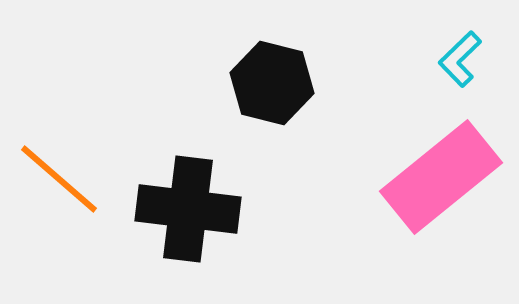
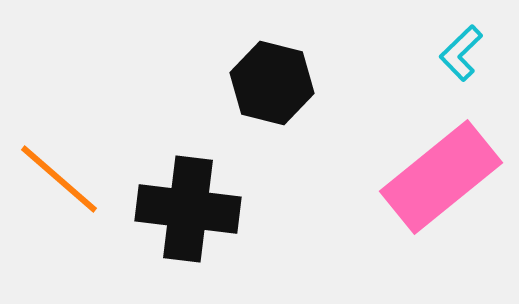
cyan L-shape: moved 1 px right, 6 px up
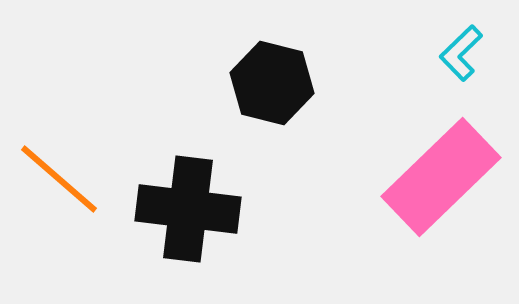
pink rectangle: rotated 5 degrees counterclockwise
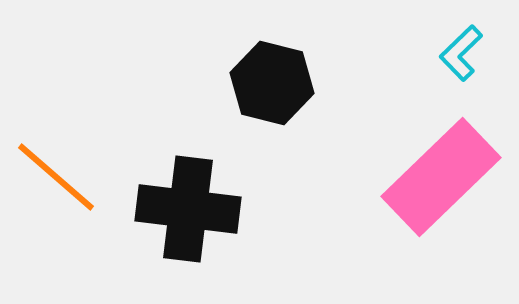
orange line: moved 3 px left, 2 px up
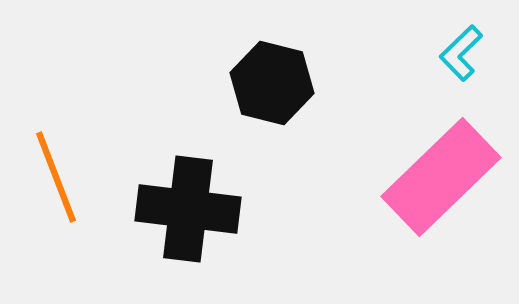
orange line: rotated 28 degrees clockwise
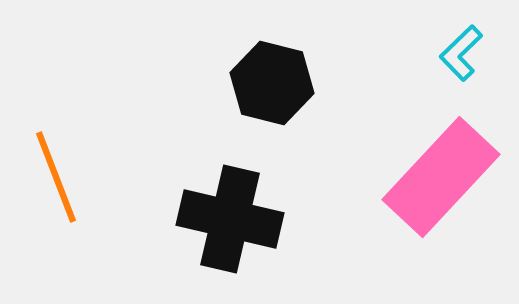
pink rectangle: rotated 3 degrees counterclockwise
black cross: moved 42 px right, 10 px down; rotated 6 degrees clockwise
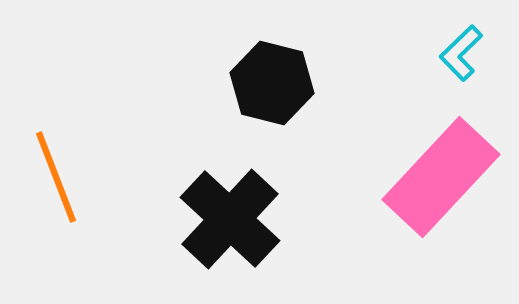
black cross: rotated 30 degrees clockwise
